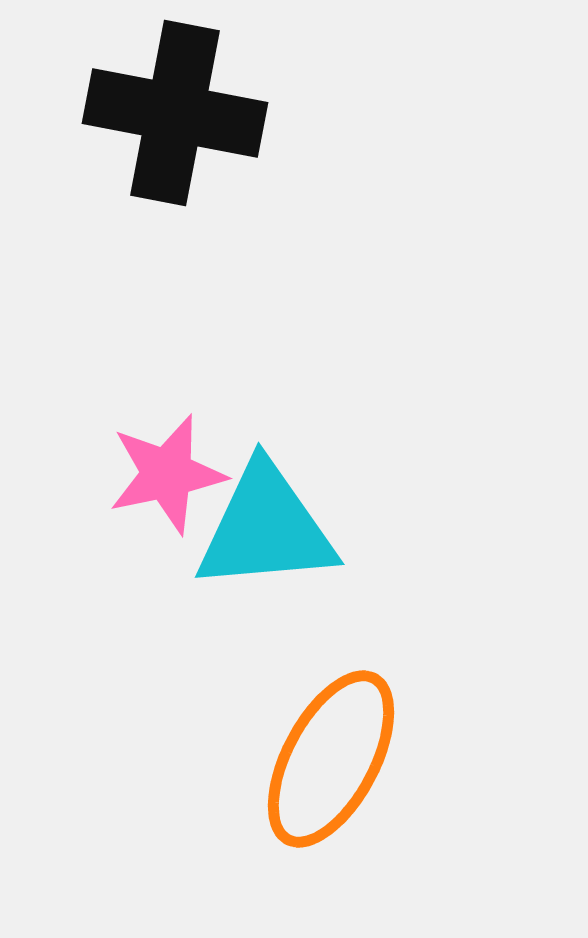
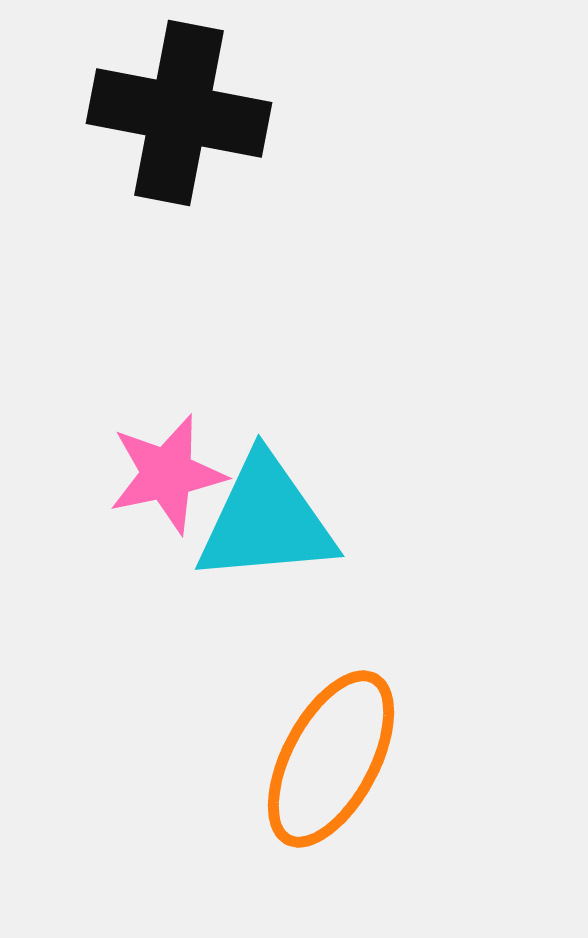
black cross: moved 4 px right
cyan triangle: moved 8 px up
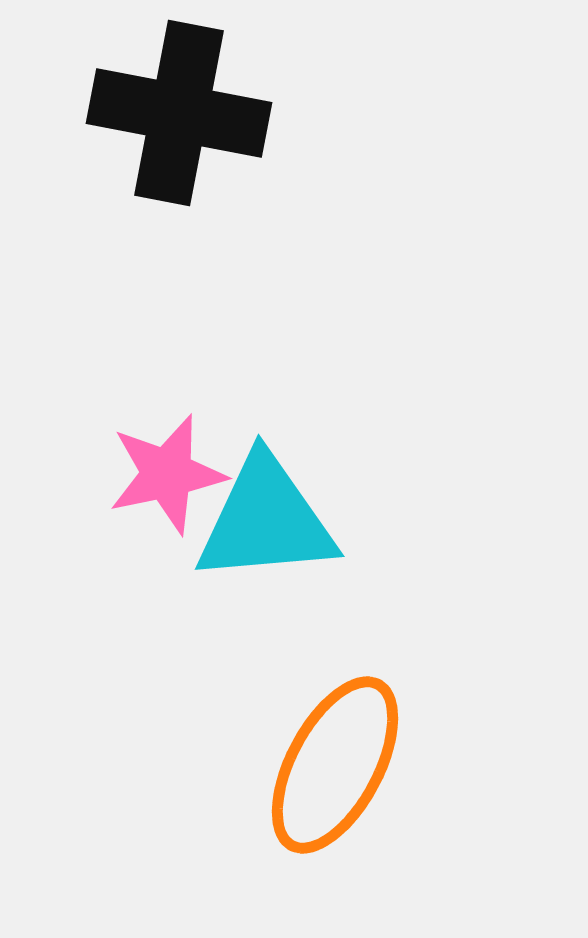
orange ellipse: moved 4 px right, 6 px down
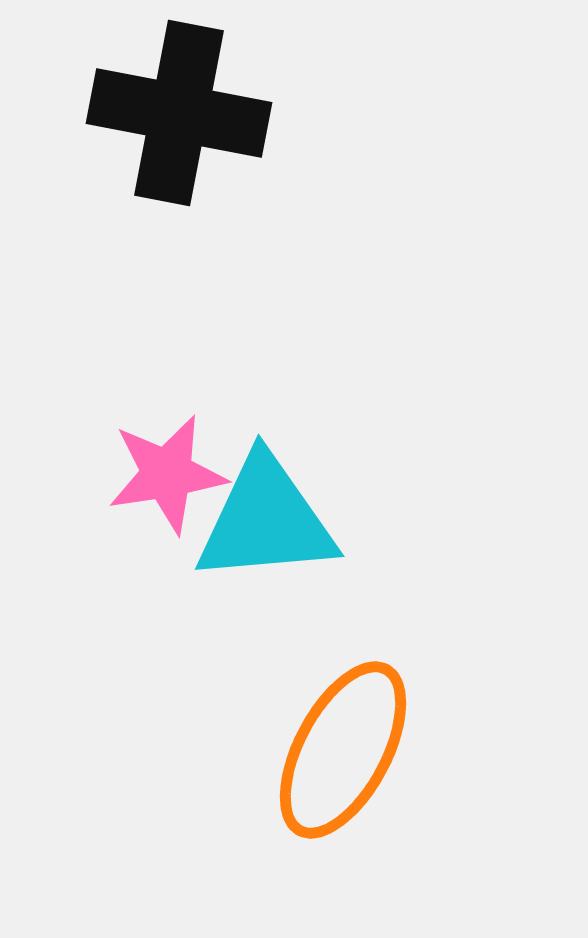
pink star: rotated 3 degrees clockwise
orange ellipse: moved 8 px right, 15 px up
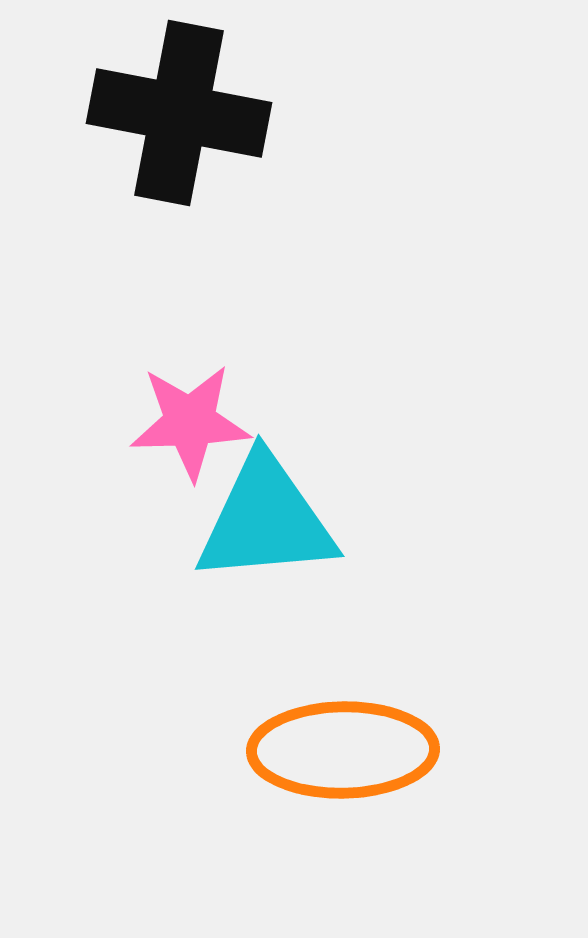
pink star: moved 23 px right, 52 px up; rotated 7 degrees clockwise
orange ellipse: rotated 61 degrees clockwise
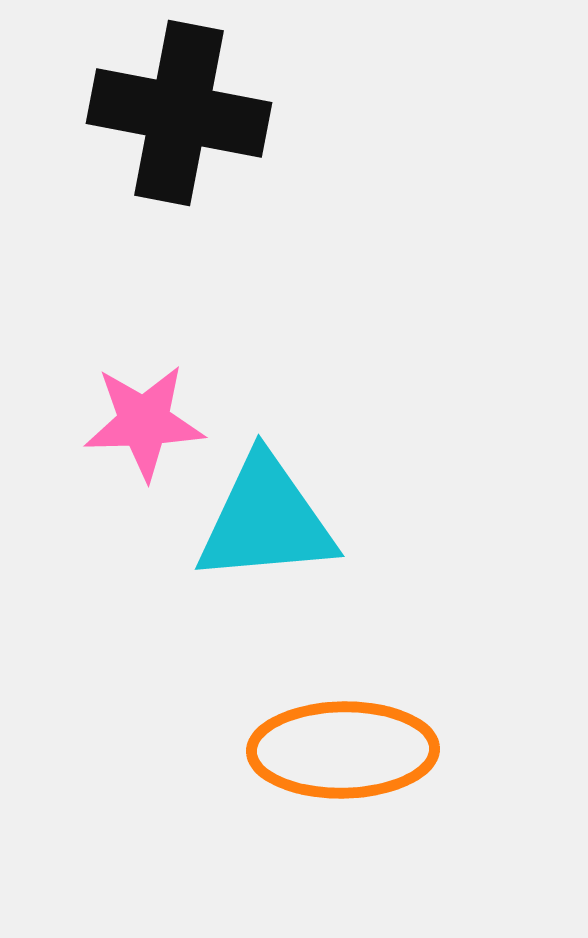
pink star: moved 46 px left
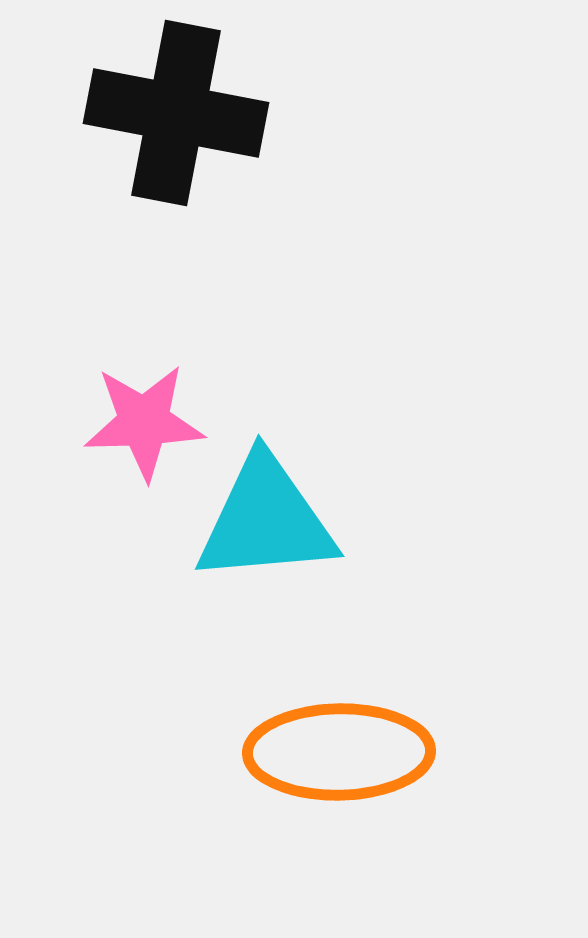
black cross: moved 3 px left
orange ellipse: moved 4 px left, 2 px down
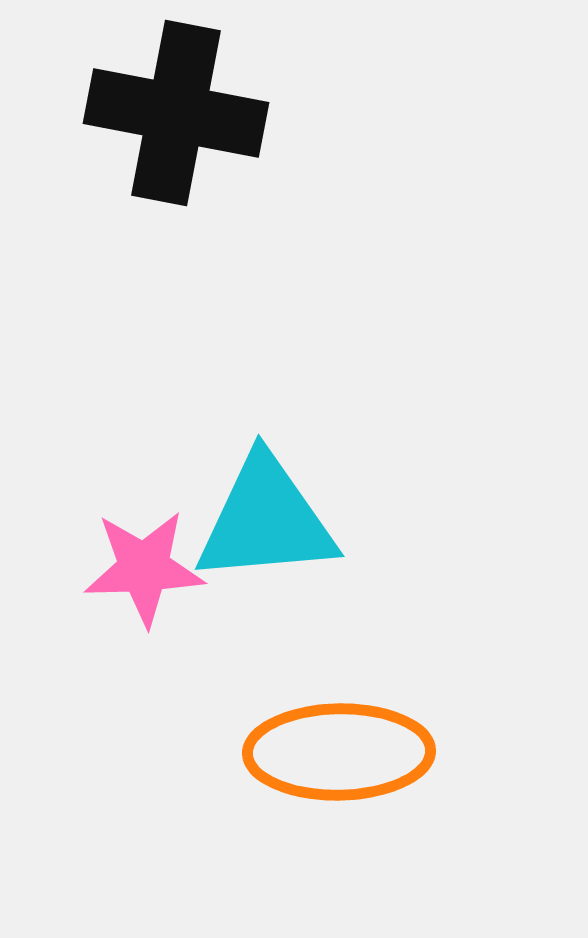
pink star: moved 146 px down
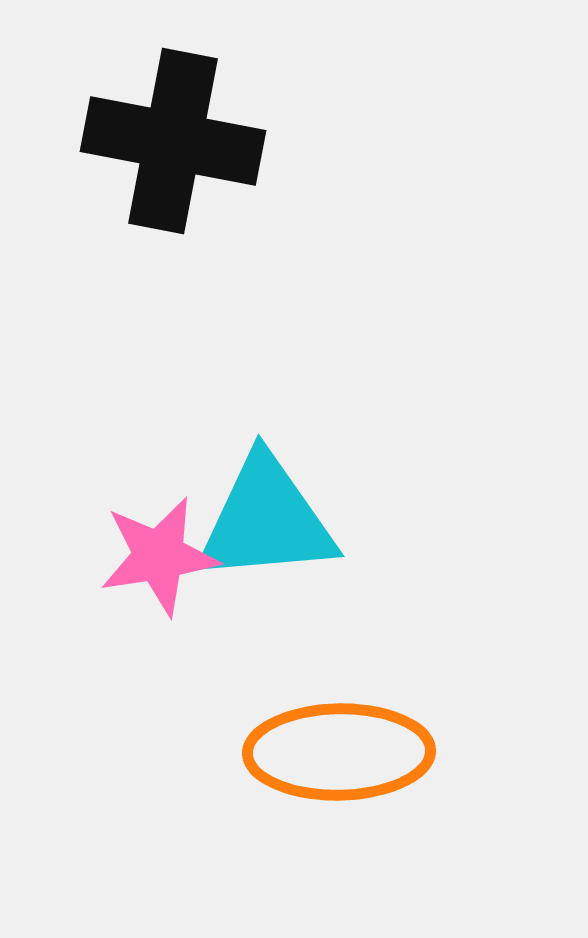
black cross: moved 3 px left, 28 px down
pink star: moved 15 px right, 12 px up; rotated 7 degrees counterclockwise
